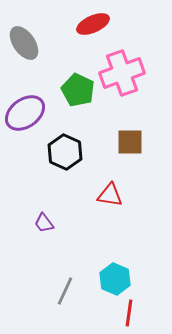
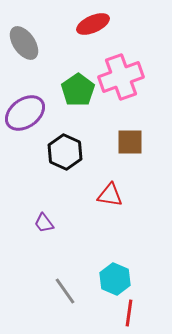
pink cross: moved 1 px left, 4 px down
green pentagon: rotated 12 degrees clockwise
gray line: rotated 60 degrees counterclockwise
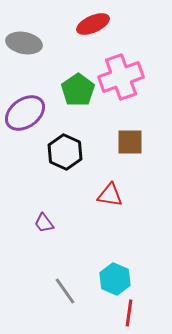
gray ellipse: rotated 44 degrees counterclockwise
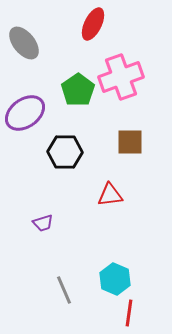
red ellipse: rotated 40 degrees counterclockwise
gray ellipse: rotated 40 degrees clockwise
black hexagon: rotated 24 degrees counterclockwise
red triangle: rotated 16 degrees counterclockwise
purple trapezoid: moved 1 px left; rotated 70 degrees counterclockwise
gray line: moved 1 px left, 1 px up; rotated 12 degrees clockwise
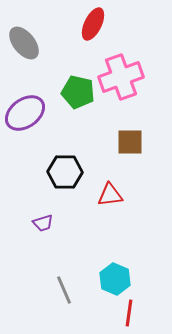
green pentagon: moved 2 px down; rotated 24 degrees counterclockwise
black hexagon: moved 20 px down
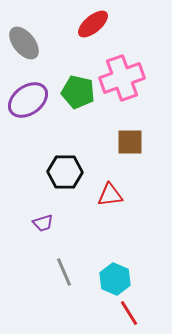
red ellipse: rotated 24 degrees clockwise
pink cross: moved 1 px right, 1 px down
purple ellipse: moved 3 px right, 13 px up
gray line: moved 18 px up
red line: rotated 40 degrees counterclockwise
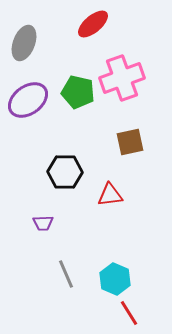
gray ellipse: rotated 60 degrees clockwise
brown square: rotated 12 degrees counterclockwise
purple trapezoid: rotated 15 degrees clockwise
gray line: moved 2 px right, 2 px down
